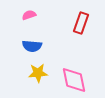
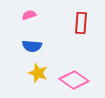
red rectangle: rotated 15 degrees counterclockwise
yellow star: rotated 24 degrees clockwise
pink diamond: rotated 44 degrees counterclockwise
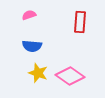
red rectangle: moved 1 px left, 1 px up
pink diamond: moved 4 px left, 4 px up
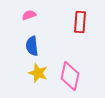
blue semicircle: rotated 78 degrees clockwise
pink diamond: rotated 68 degrees clockwise
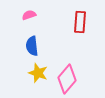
pink diamond: moved 3 px left, 3 px down; rotated 28 degrees clockwise
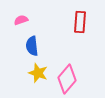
pink semicircle: moved 8 px left, 5 px down
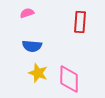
pink semicircle: moved 6 px right, 7 px up
blue semicircle: rotated 78 degrees counterclockwise
pink diamond: moved 2 px right; rotated 40 degrees counterclockwise
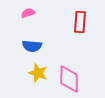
pink semicircle: moved 1 px right
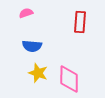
pink semicircle: moved 2 px left
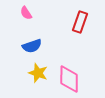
pink semicircle: rotated 104 degrees counterclockwise
red rectangle: rotated 15 degrees clockwise
blue semicircle: rotated 24 degrees counterclockwise
